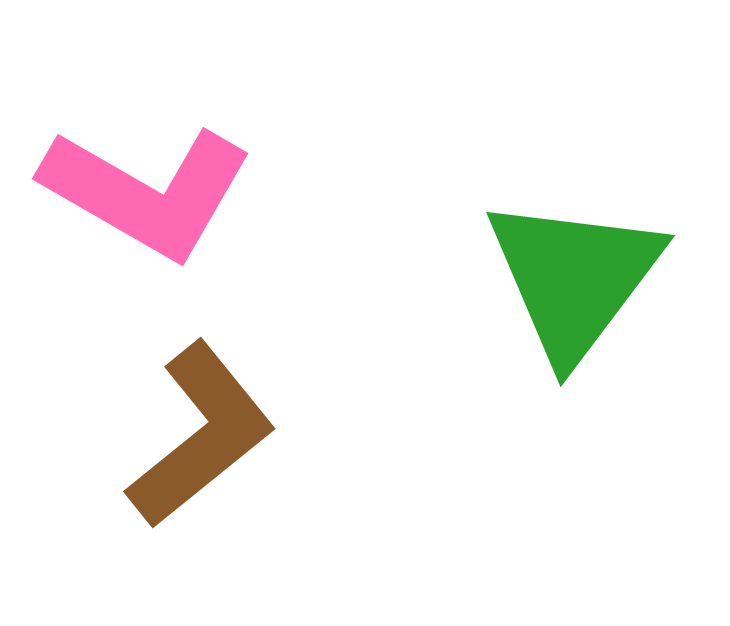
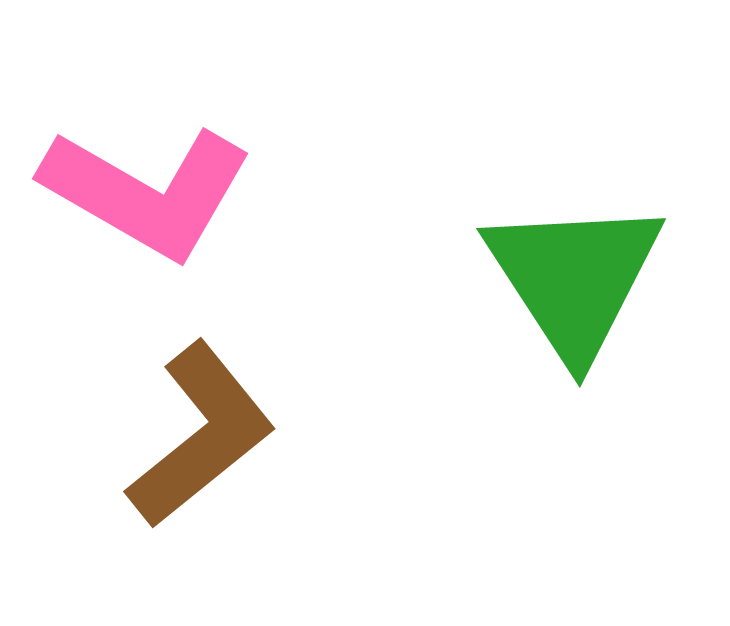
green triangle: rotated 10 degrees counterclockwise
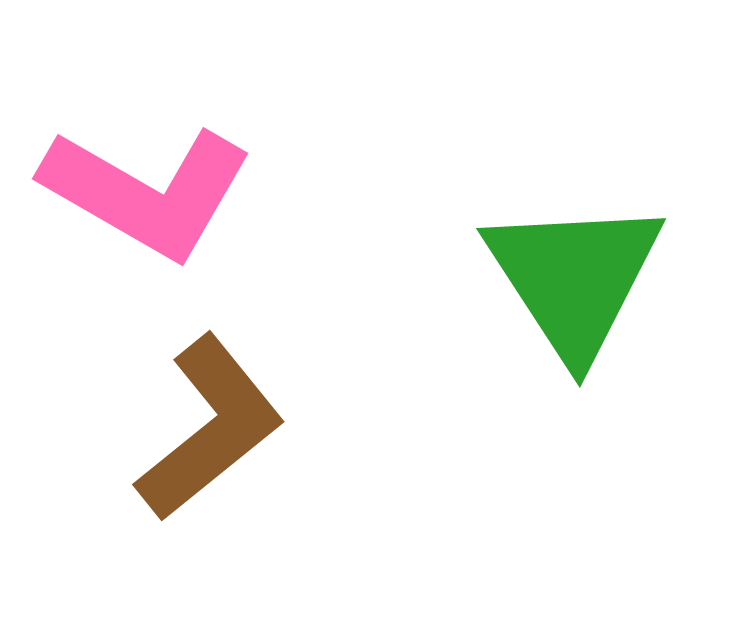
brown L-shape: moved 9 px right, 7 px up
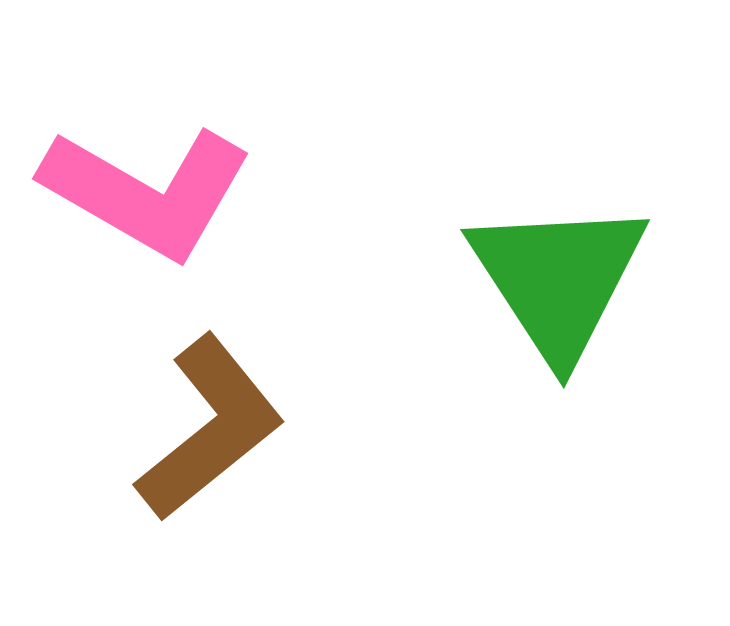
green triangle: moved 16 px left, 1 px down
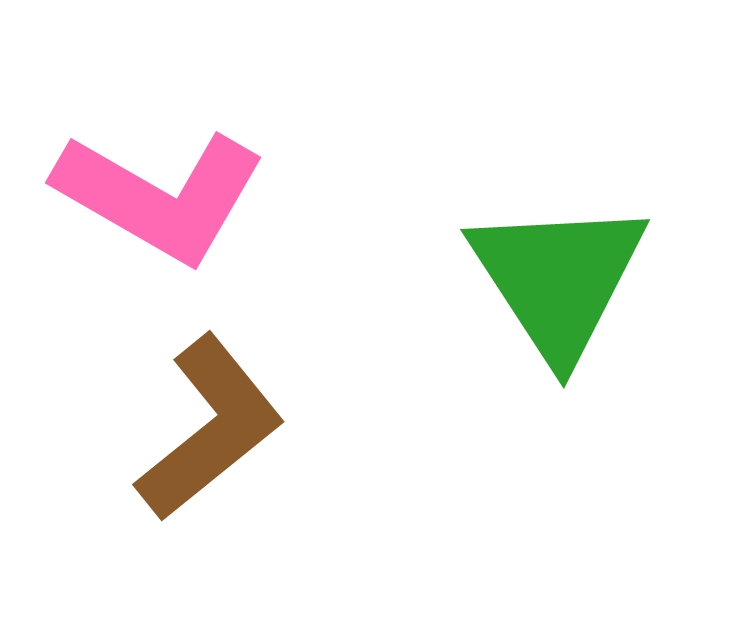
pink L-shape: moved 13 px right, 4 px down
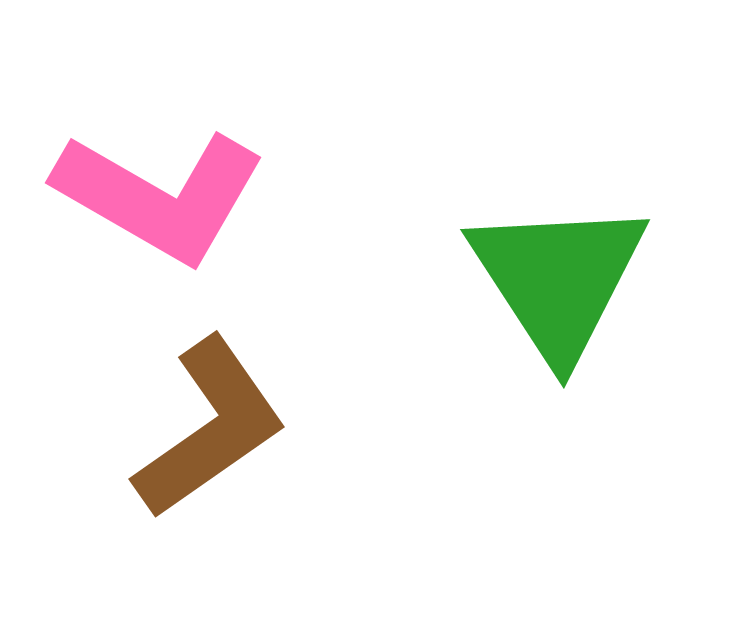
brown L-shape: rotated 4 degrees clockwise
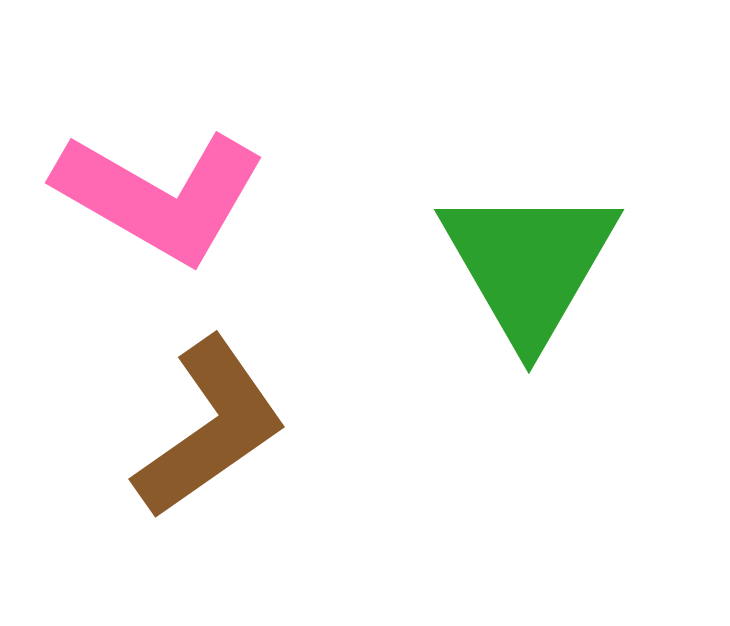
green triangle: moved 29 px left, 15 px up; rotated 3 degrees clockwise
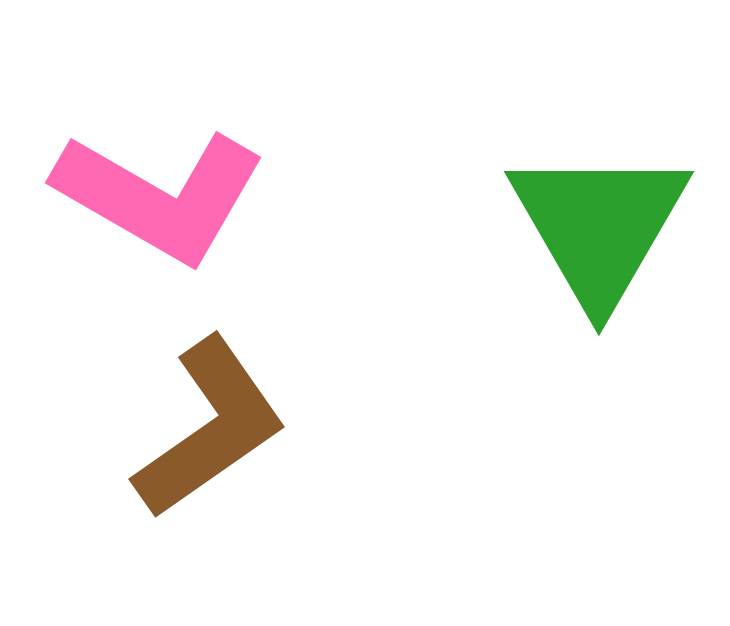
green triangle: moved 70 px right, 38 px up
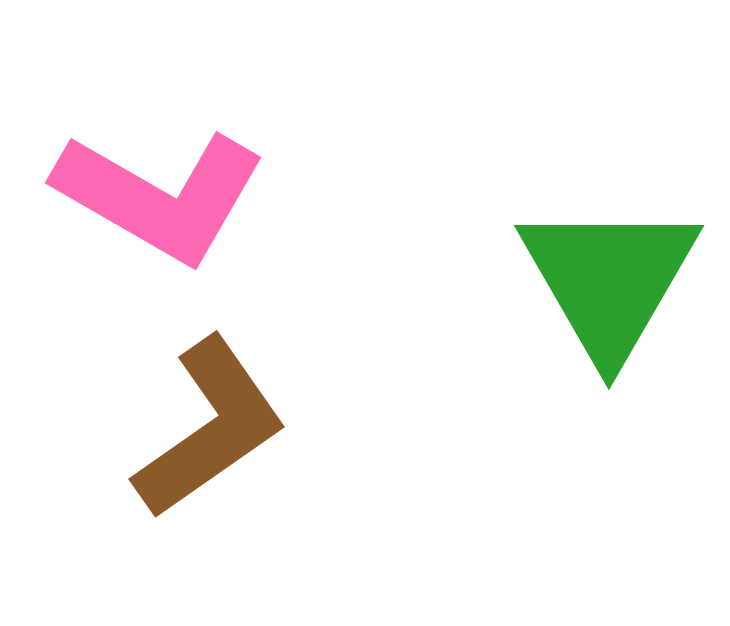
green triangle: moved 10 px right, 54 px down
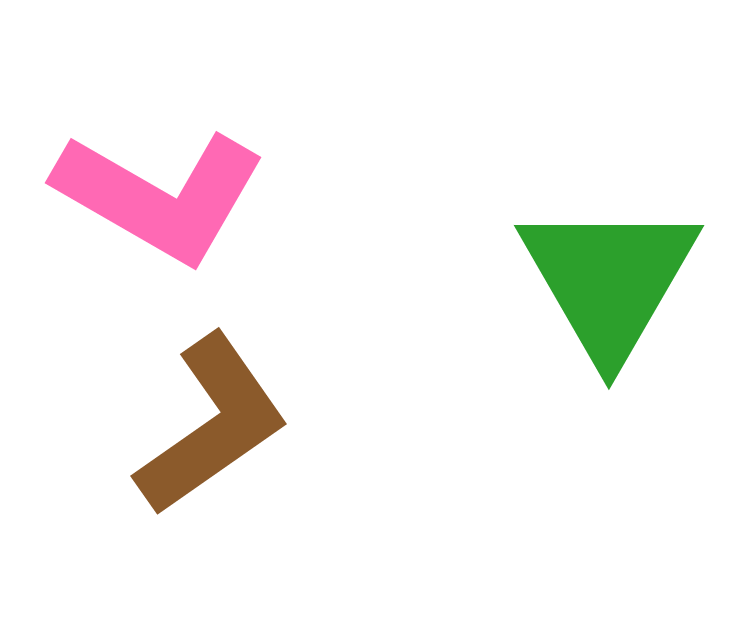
brown L-shape: moved 2 px right, 3 px up
